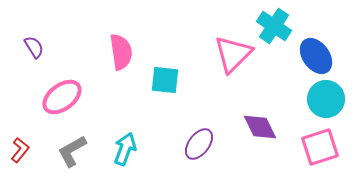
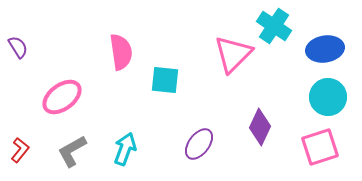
purple semicircle: moved 16 px left
blue ellipse: moved 9 px right, 7 px up; rotated 63 degrees counterclockwise
cyan circle: moved 2 px right, 2 px up
purple diamond: rotated 51 degrees clockwise
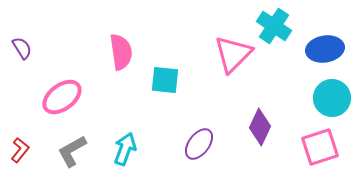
purple semicircle: moved 4 px right, 1 px down
cyan circle: moved 4 px right, 1 px down
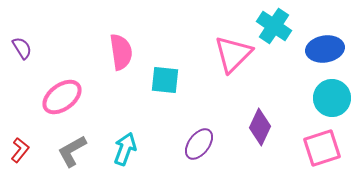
pink square: moved 2 px right, 1 px down
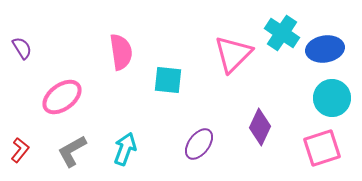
cyan cross: moved 8 px right, 7 px down
cyan square: moved 3 px right
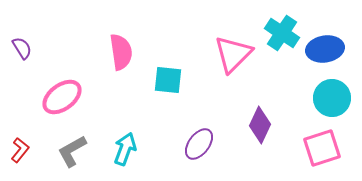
purple diamond: moved 2 px up
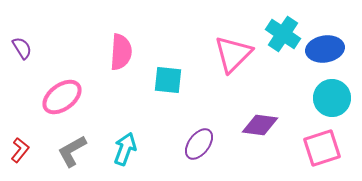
cyan cross: moved 1 px right, 1 px down
pink semicircle: rotated 12 degrees clockwise
purple diamond: rotated 72 degrees clockwise
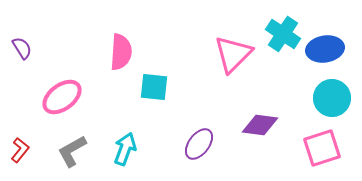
cyan square: moved 14 px left, 7 px down
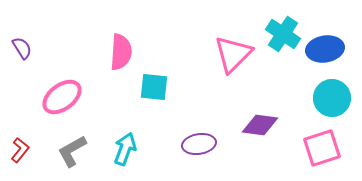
purple ellipse: rotated 44 degrees clockwise
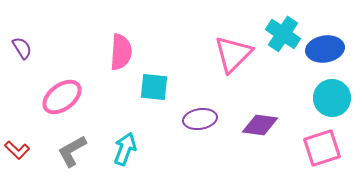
purple ellipse: moved 1 px right, 25 px up
red L-shape: moved 3 px left; rotated 95 degrees clockwise
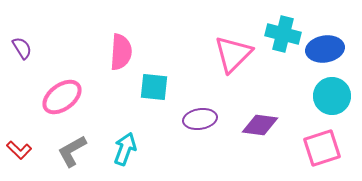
cyan cross: rotated 20 degrees counterclockwise
cyan circle: moved 2 px up
red L-shape: moved 2 px right
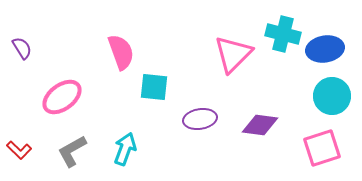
pink semicircle: rotated 24 degrees counterclockwise
